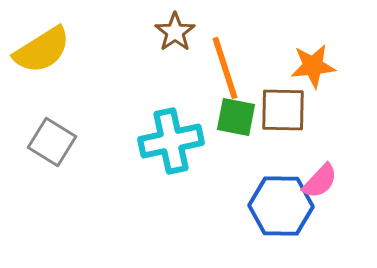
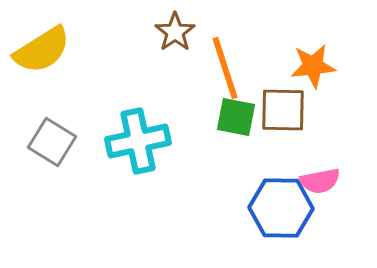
cyan cross: moved 33 px left
pink semicircle: rotated 36 degrees clockwise
blue hexagon: moved 2 px down
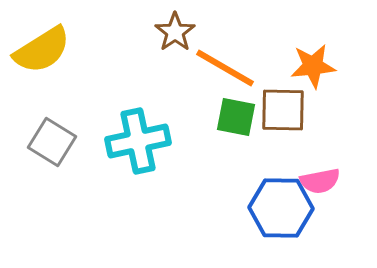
orange line: rotated 42 degrees counterclockwise
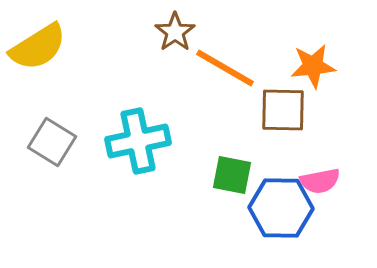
yellow semicircle: moved 4 px left, 3 px up
green square: moved 4 px left, 58 px down
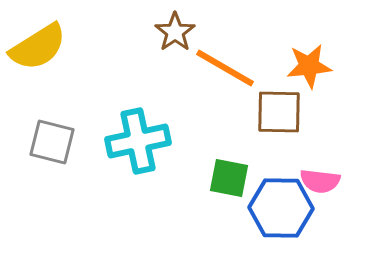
orange star: moved 4 px left
brown square: moved 4 px left, 2 px down
gray square: rotated 18 degrees counterclockwise
green square: moved 3 px left, 3 px down
pink semicircle: rotated 18 degrees clockwise
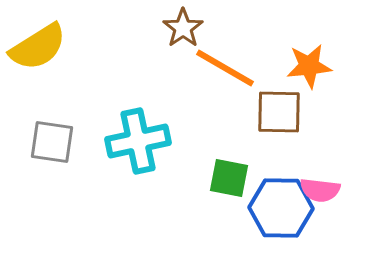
brown star: moved 8 px right, 4 px up
gray square: rotated 6 degrees counterclockwise
pink semicircle: moved 9 px down
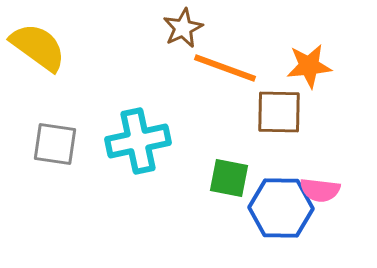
brown star: rotated 9 degrees clockwise
yellow semicircle: rotated 112 degrees counterclockwise
orange line: rotated 10 degrees counterclockwise
gray square: moved 3 px right, 2 px down
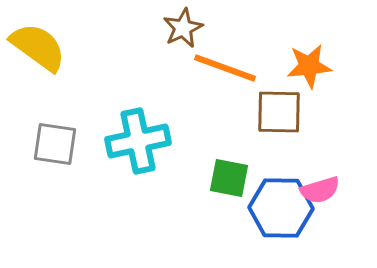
pink semicircle: rotated 24 degrees counterclockwise
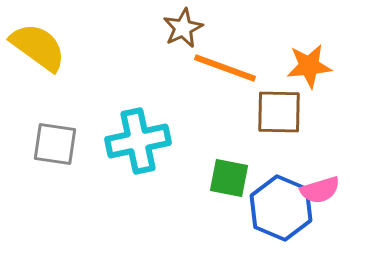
blue hexagon: rotated 22 degrees clockwise
